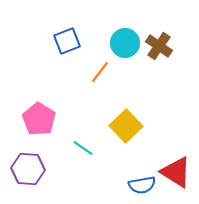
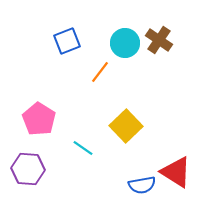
brown cross: moved 6 px up
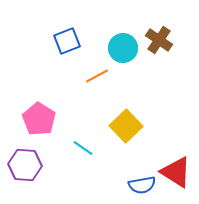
cyan circle: moved 2 px left, 5 px down
orange line: moved 3 px left, 4 px down; rotated 25 degrees clockwise
purple hexagon: moved 3 px left, 4 px up
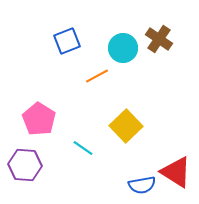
brown cross: moved 1 px up
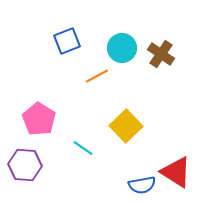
brown cross: moved 2 px right, 15 px down
cyan circle: moved 1 px left
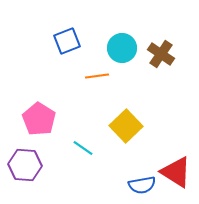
orange line: rotated 20 degrees clockwise
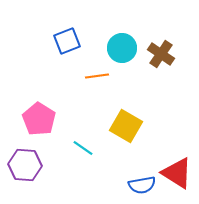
yellow square: rotated 16 degrees counterclockwise
red triangle: moved 1 px right, 1 px down
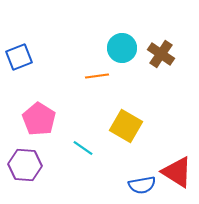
blue square: moved 48 px left, 16 px down
red triangle: moved 1 px up
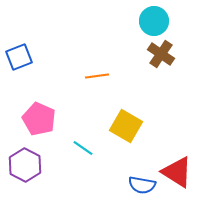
cyan circle: moved 32 px right, 27 px up
pink pentagon: rotated 8 degrees counterclockwise
purple hexagon: rotated 24 degrees clockwise
blue semicircle: rotated 20 degrees clockwise
